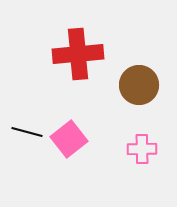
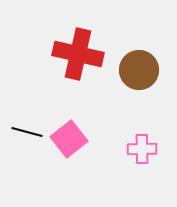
red cross: rotated 18 degrees clockwise
brown circle: moved 15 px up
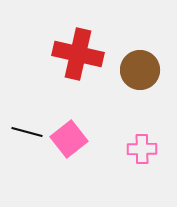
brown circle: moved 1 px right
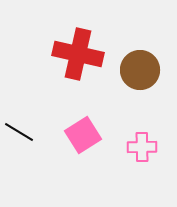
black line: moved 8 px left; rotated 16 degrees clockwise
pink square: moved 14 px right, 4 px up; rotated 6 degrees clockwise
pink cross: moved 2 px up
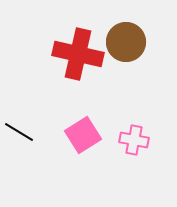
brown circle: moved 14 px left, 28 px up
pink cross: moved 8 px left, 7 px up; rotated 12 degrees clockwise
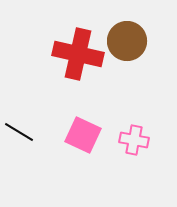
brown circle: moved 1 px right, 1 px up
pink square: rotated 33 degrees counterclockwise
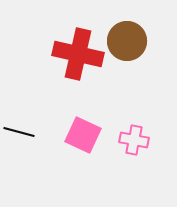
black line: rotated 16 degrees counterclockwise
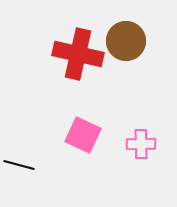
brown circle: moved 1 px left
black line: moved 33 px down
pink cross: moved 7 px right, 4 px down; rotated 12 degrees counterclockwise
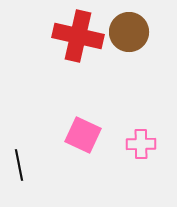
brown circle: moved 3 px right, 9 px up
red cross: moved 18 px up
black line: rotated 64 degrees clockwise
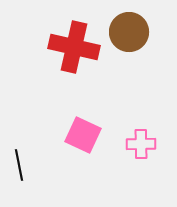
red cross: moved 4 px left, 11 px down
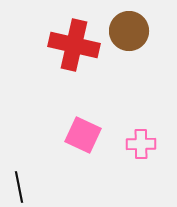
brown circle: moved 1 px up
red cross: moved 2 px up
black line: moved 22 px down
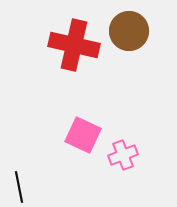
pink cross: moved 18 px left, 11 px down; rotated 20 degrees counterclockwise
